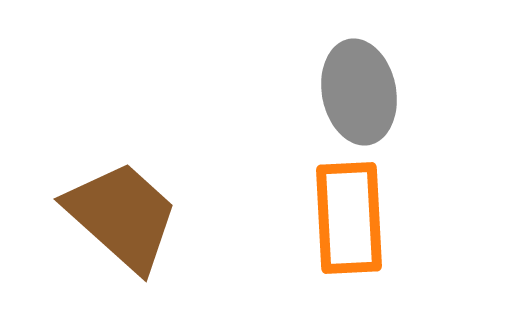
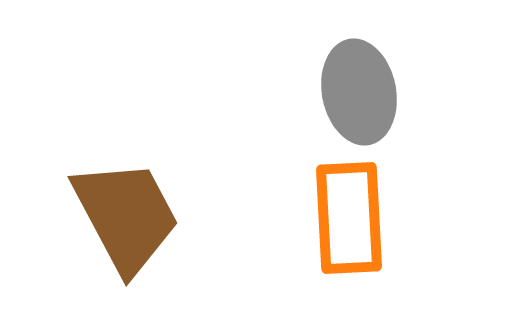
brown trapezoid: moved 4 px right; rotated 20 degrees clockwise
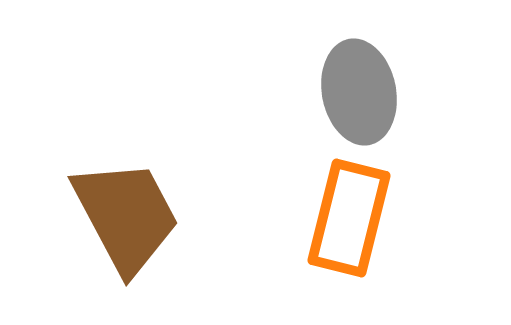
orange rectangle: rotated 17 degrees clockwise
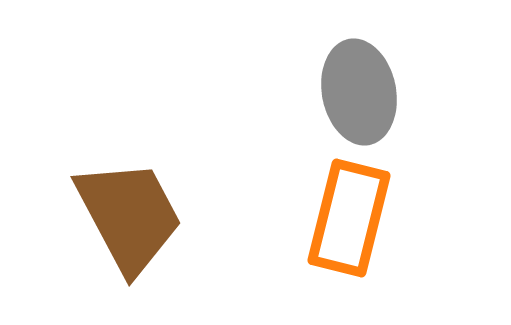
brown trapezoid: moved 3 px right
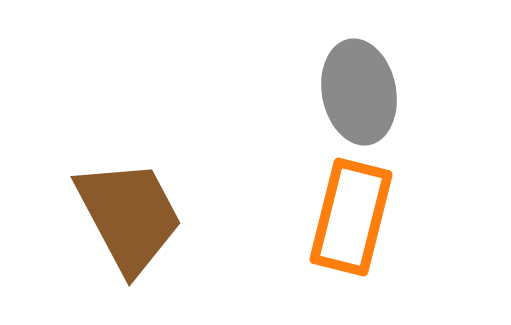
orange rectangle: moved 2 px right, 1 px up
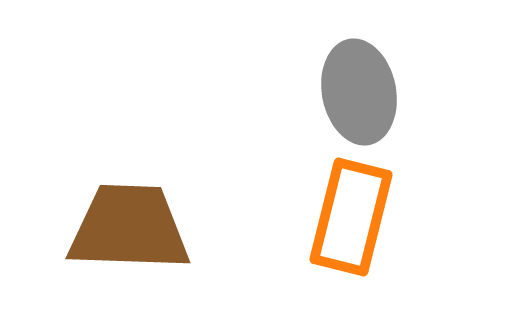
brown trapezoid: moved 12 px down; rotated 60 degrees counterclockwise
